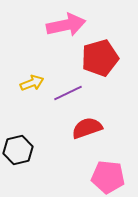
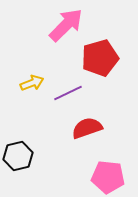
pink arrow: rotated 33 degrees counterclockwise
black hexagon: moved 6 px down
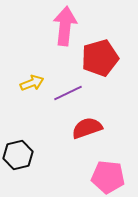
pink arrow: moved 1 px left, 1 px down; rotated 39 degrees counterclockwise
black hexagon: moved 1 px up
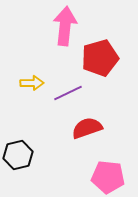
yellow arrow: rotated 20 degrees clockwise
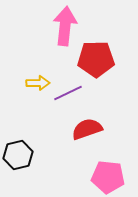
red pentagon: moved 4 px left, 1 px down; rotated 15 degrees clockwise
yellow arrow: moved 6 px right
red semicircle: moved 1 px down
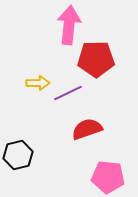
pink arrow: moved 4 px right, 1 px up
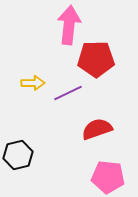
yellow arrow: moved 5 px left
red semicircle: moved 10 px right
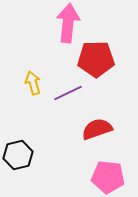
pink arrow: moved 1 px left, 2 px up
yellow arrow: rotated 105 degrees counterclockwise
